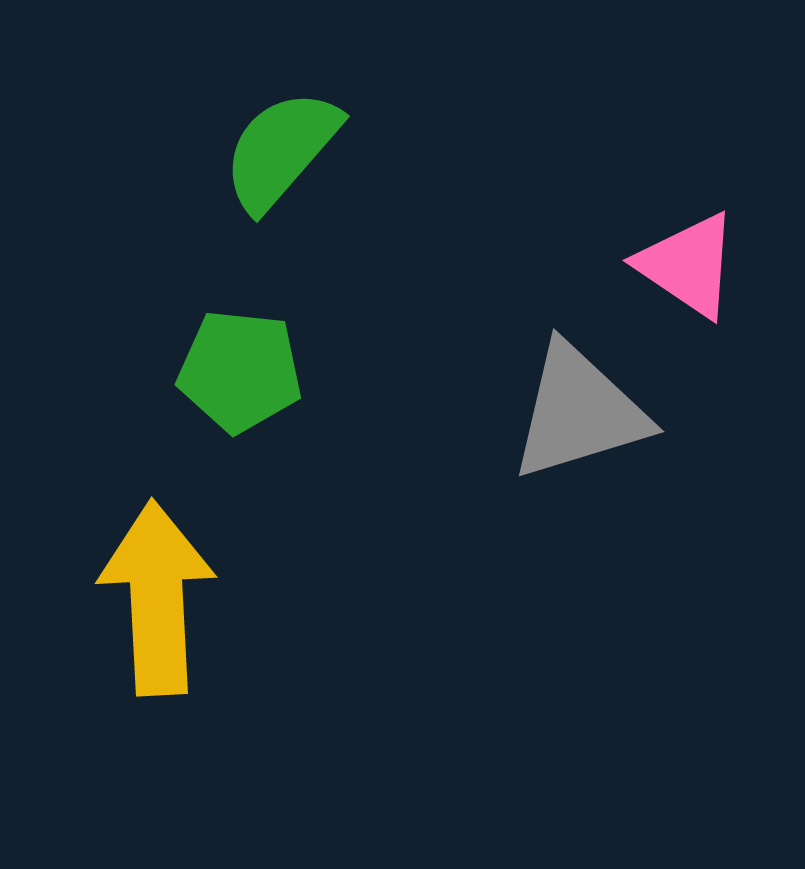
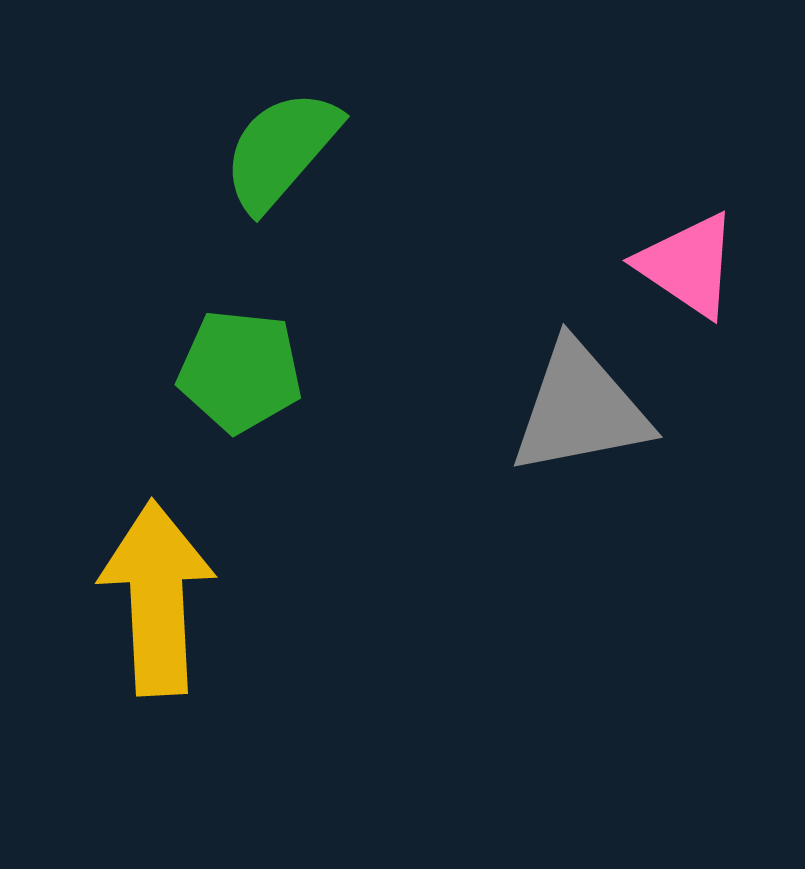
gray triangle: moved 1 px right, 3 px up; rotated 6 degrees clockwise
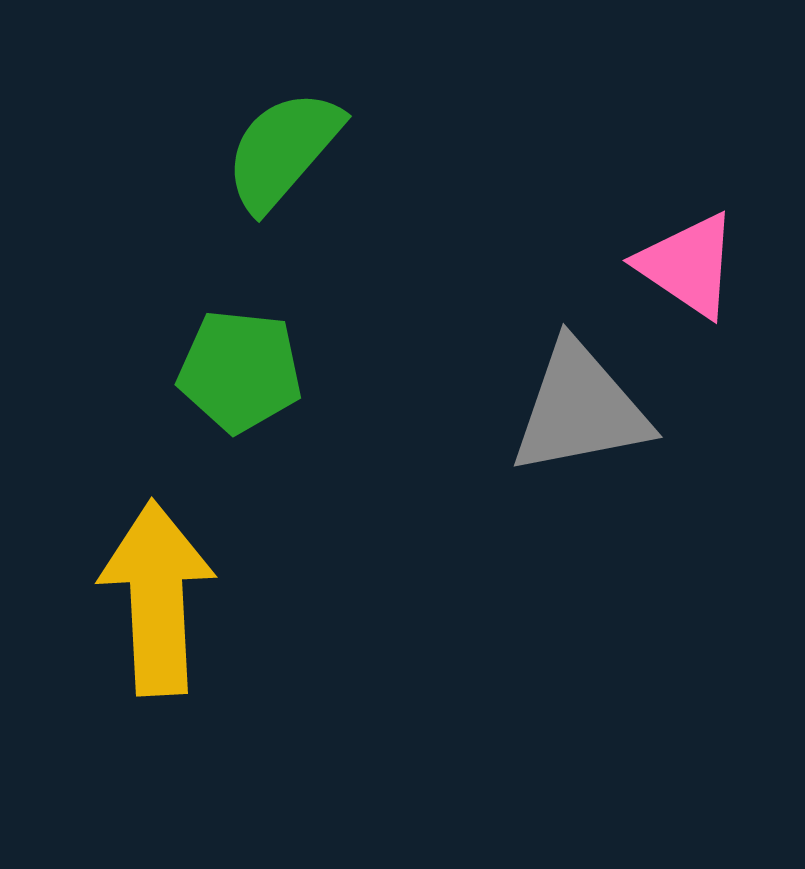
green semicircle: moved 2 px right
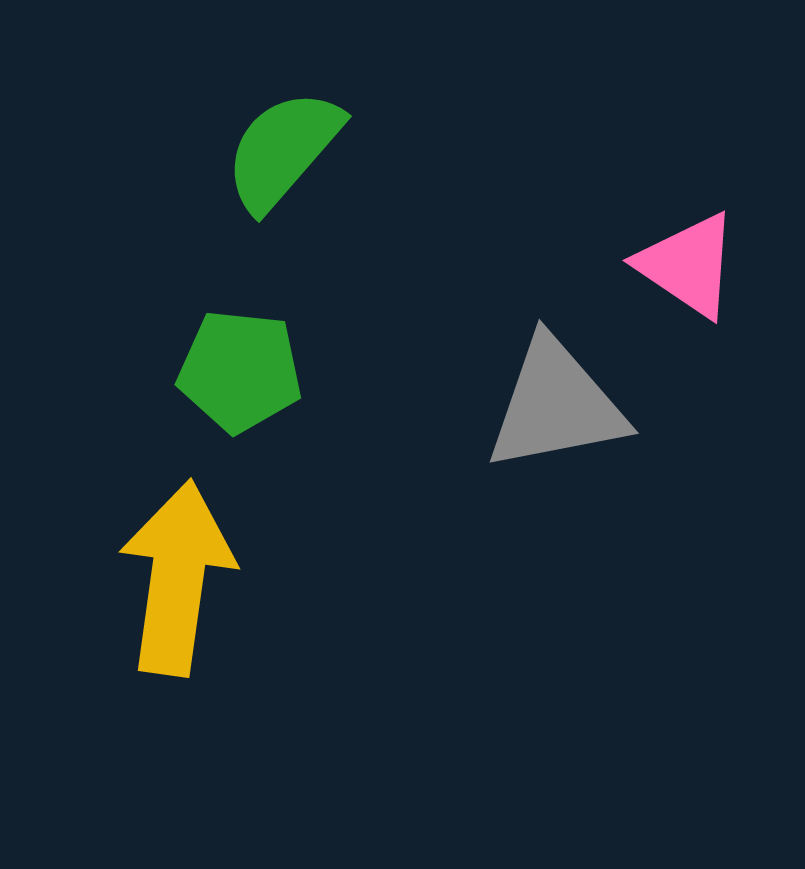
gray triangle: moved 24 px left, 4 px up
yellow arrow: moved 20 px right, 20 px up; rotated 11 degrees clockwise
